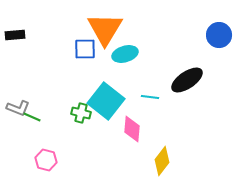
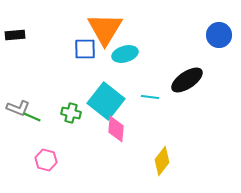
green cross: moved 10 px left
pink diamond: moved 16 px left
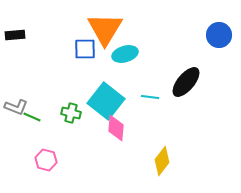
black ellipse: moved 1 px left, 2 px down; rotated 16 degrees counterclockwise
gray L-shape: moved 2 px left, 1 px up
pink diamond: moved 1 px up
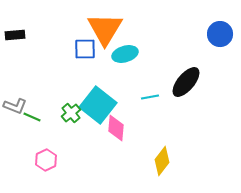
blue circle: moved 1 px right, 1 px up
cyan line: rotated 18 degrees counterclockwise
cyan square: moved 8 px left, 4 px down
gray L-shape: moved 1 px left, 1 px up
green cross: rotated 36 degrees clockwise
pink hexagon: rotated 20 degrees clockwise
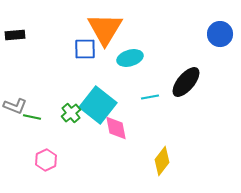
cyan ellipse: moved 5 px right, 4 px down
green line: rotated 12 degrees counterclockwise
pink diamond: rotated 16 degrees counterclockwise
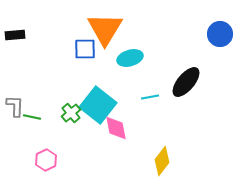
gray L-shape: rotated 110 degrees counterclockwise
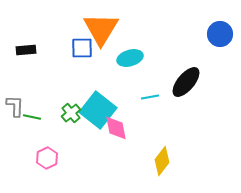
orange triangle: moved 4 px left
black rectangle: moved 11 px right, 15 px down
blue square: moved 3 px left, 1 px up
cyan square: moved 5 px down
pink hexagon: moved 1 px right, 2 px up
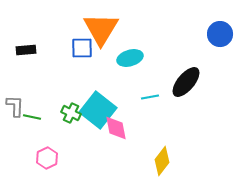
green cross: rotated 24 degrees counterclockwise
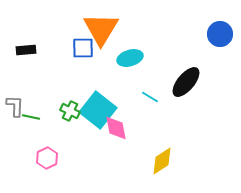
blue square: moved 1 px right
cyan line: rotated 42 degrees clockwise
green cross: moved 1 px left, 2 px up
green line: moved 1 px left
yellow diamond: rotated 20 degrees clockwise
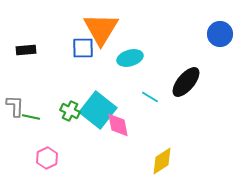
pink diamond: moved 2 px right, 3 px up
